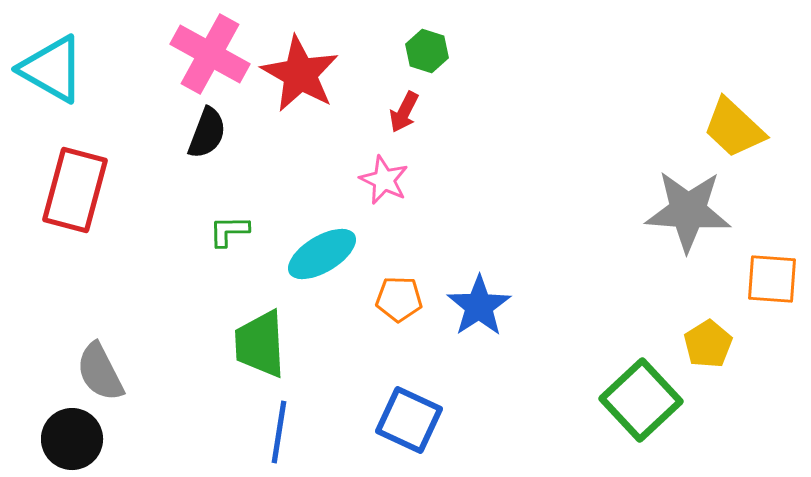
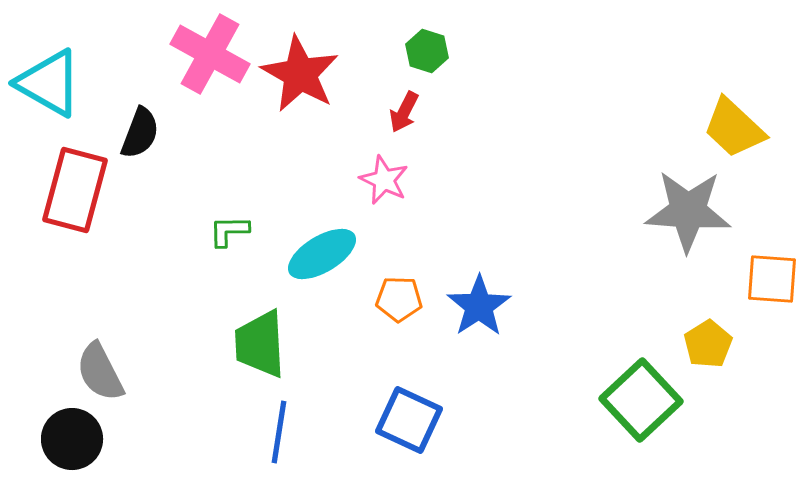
cyan triangle: moved 3 px left, 14 px down
black semicircle: moved 67 px left
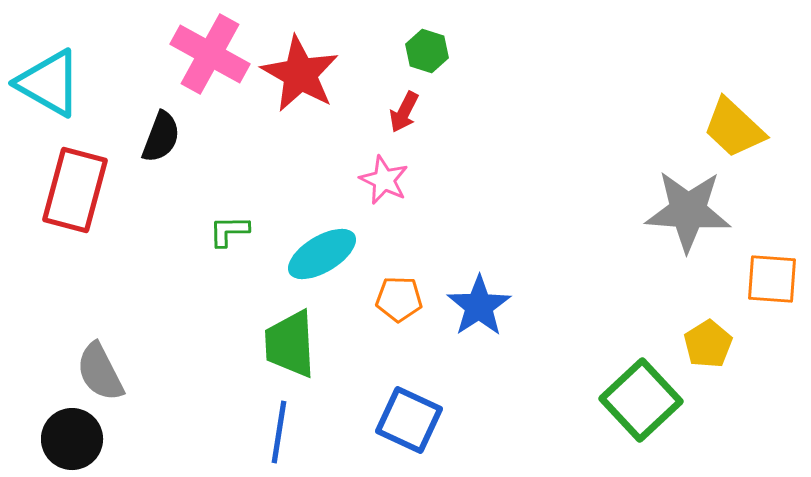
black semicircle: moved 21 px right, 4 px down
green trapezoid: moved 30 px right
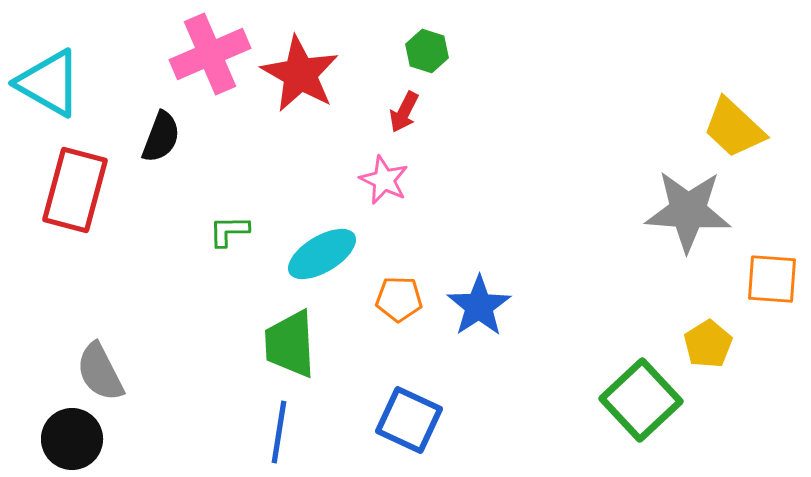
pink cross: rotated 38 degrees clockwise
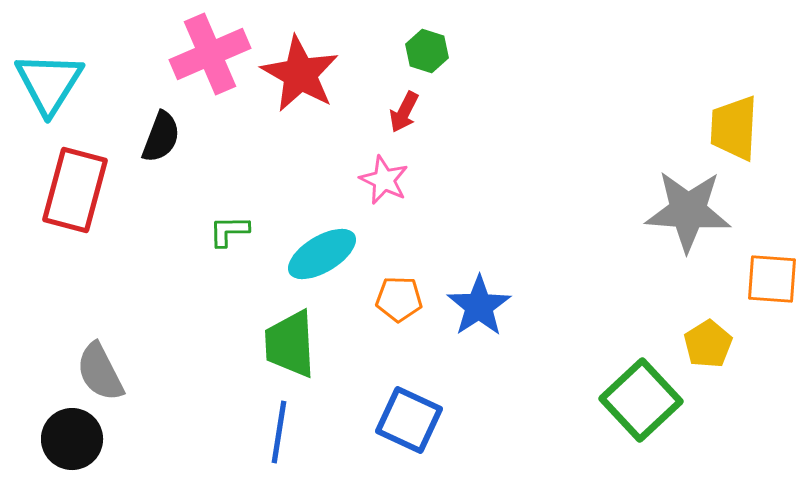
cyan triangle: rotated 32 degrees clockwise
yellow trapezoid: rotated 50 degrees clockwise
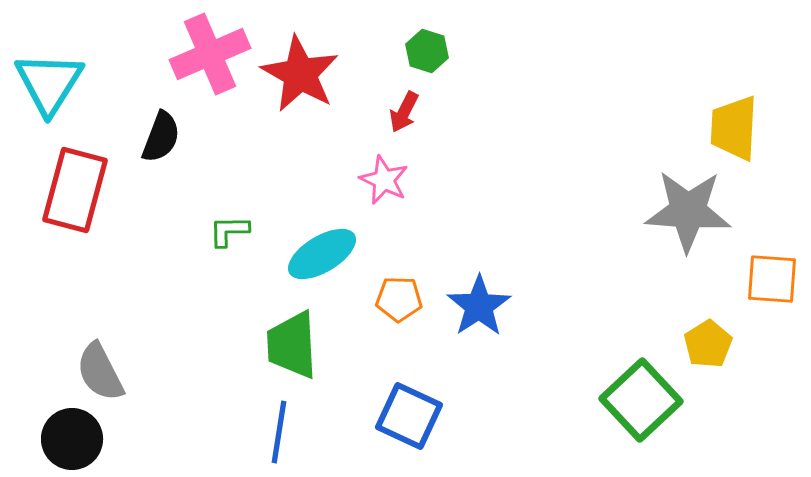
green trapezoid: moved 2 px right, 1 px down
blue square: moved 4 px up
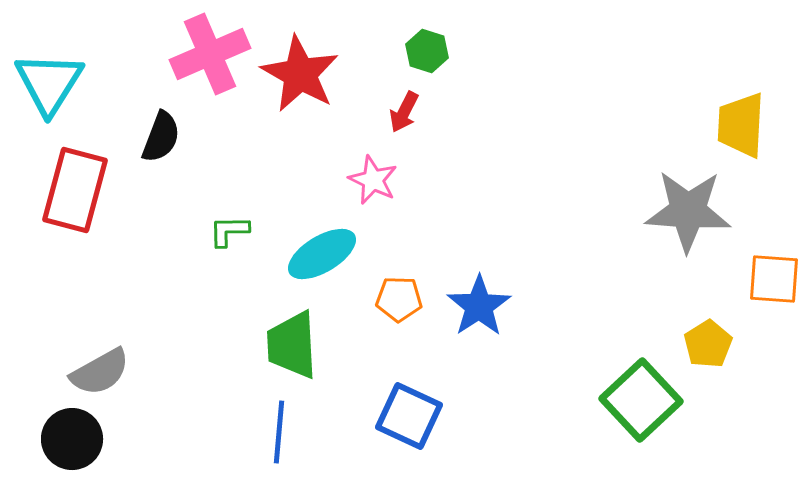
yellow trapezoid: moved 7 px right, 3 px up
pink star: moved 11 px left
orange square: moved 2 px right
gray semicircle: rotated 92 degrees counterclockwise
blue line: rotated 4 degrees counterclockwise
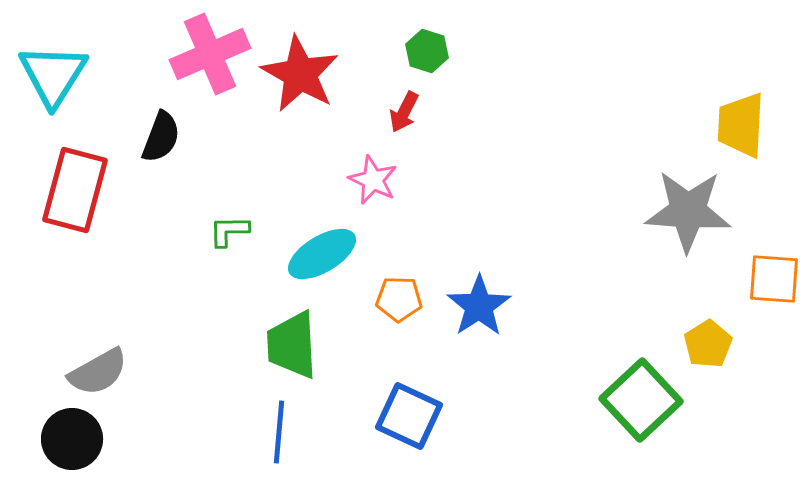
cyan triangle: moved 4 px right, 8 px up
gray semicircle: moved 2 px left
